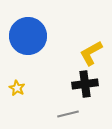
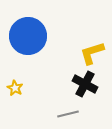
yellow L-shape: moved 1 px right; rotated 12 degrees clockwise
black cross: rotated 35 degrees clockwise
yellow star: moved 2 px left
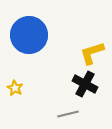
blue circle: moved 1 px right, 1 px up
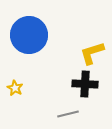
black cross: rotated 25 degrees counterclockwise
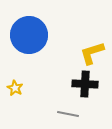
gray line: rotated 25 degrees clockwise
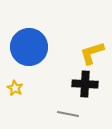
blue circle: moved 12 px down
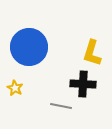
yellow L-shape: rotated 56 degrees counterclockwise
black cross: moved 2 px left
gray line: moved 7 px left, 8 px up
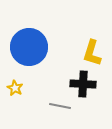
gray line: moved 1 px left
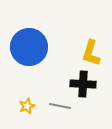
yellow L-shape: moved 1 px left
yellow star: moved 12 px right, 18 px down; rotated 21 degrees clockwise
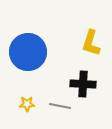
blue circle: moved 1 px left, 5 px down
yellow L-shape: moved 10 px up
yellow star: moved 2 px up; rotated 21 degrees clockwise
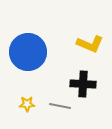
yellow L-shape: moved 1 px left, 1 px down; rotated 84 degrees counterclockwise
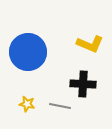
yellow star: rotated 14 degrees clockwise
